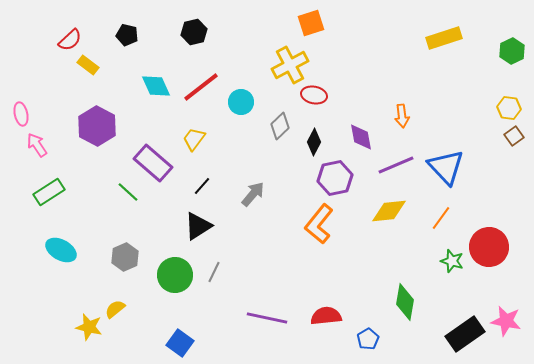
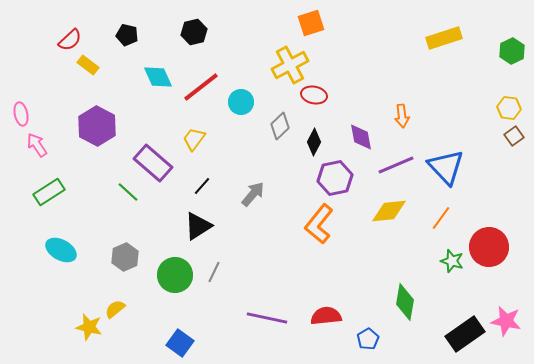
cyan diamond at (156, 86): moved 2 px right, 9 px up
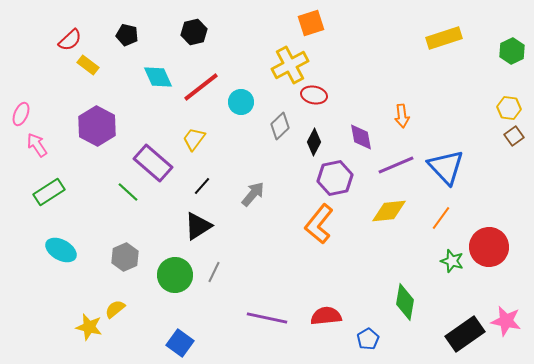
pink ellipse at (21, 114): rotated 35 degrees clockwise
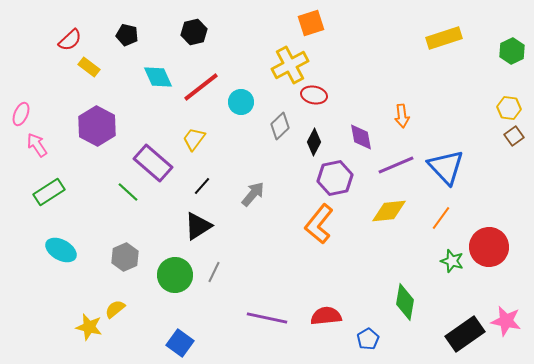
yellow rectangle at (88, 65): moved 1 px right, 2 px down
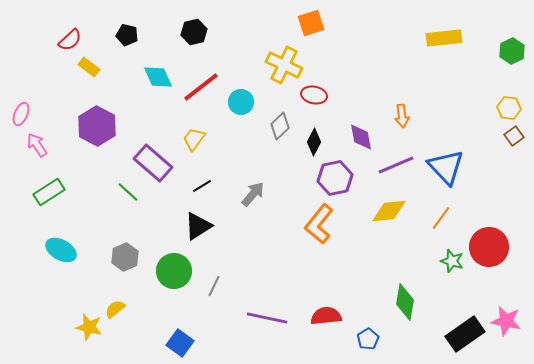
yellow rectangle at (444, 38): rotated 12 degrees clockwise
yellow cross at (290, 65): moved 6 px left; rotated 36 degrees counterclockwise
black line at (202, 186): rotated 18 degrees clockwise
gray line at (214, 272): moved 14 px down
green circle at (175, 275): moved 1 px left, 4 px up
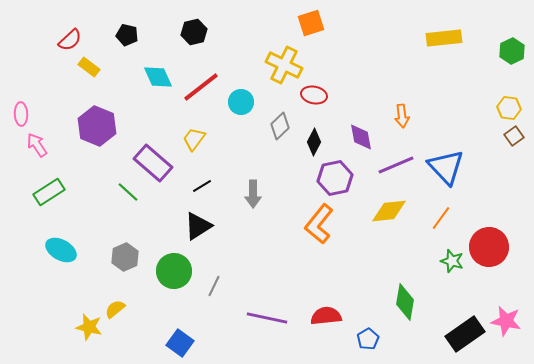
pink ellipse at (21, 114): rotated 25 degrees counterclockwise
purple hexagon at (97, 126): rotated 6 degrees counterclockwise
gray arrow at (253, 194): rotated 140 degrees clockwise
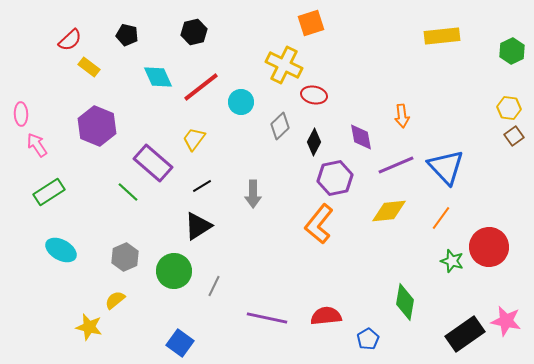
yellow rectangle at (444, 38): moved 2 px left, 2 px up
yellow semicircle at (115, 309): moved 9 px up
